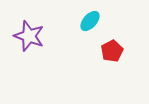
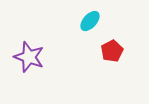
purple star: moved 21 px down
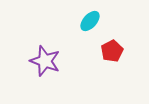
purple star: moved 16 px right, 4 px down
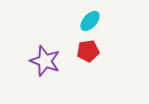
red pentagon: moved 24 px left; rotated 20 degrees clockwise
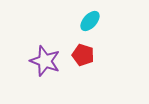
red pentagon: moved 5 px left, 4 px down; rotated 25 degrees clockwise
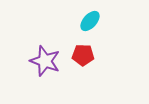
red pentagon: rotated 15 degrees counterclockwise
